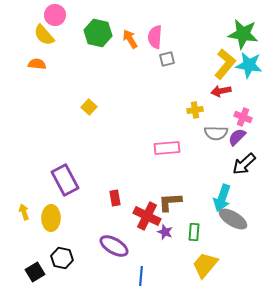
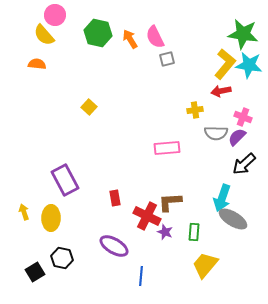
pink semicircle: rotated 30 degrees counterclockwise
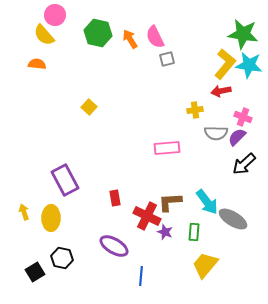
cyan arrow: moved 15 px left, 4 px down; rotated 56 degrees counterclockwise
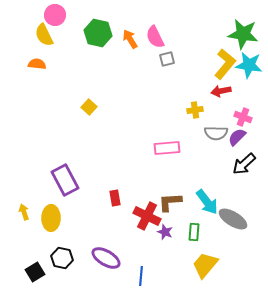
yellow semicircle: rotated 15 degrees clockwise
purple ellipse: moved 8 px left, 12 px down
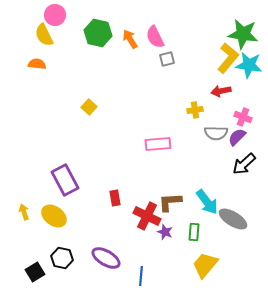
yellow L-shape: moved 3 px right, 6 px up
pink rectangle: moved 9 px left, 4 px up
yellow ellipse: moved 3 px right, 2 px up; rotated 55 degrees counterclockwise
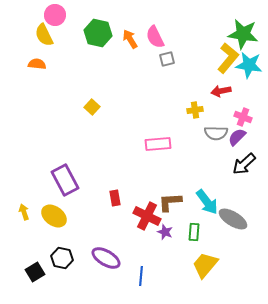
yellow square: moved 3 px right
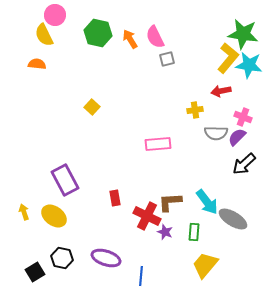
purple ellipse: rotated 12 degrees counterclockwise
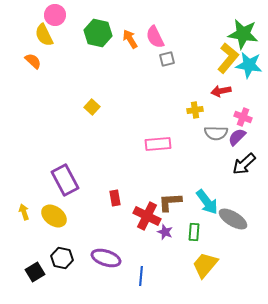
orange semicircle: moved 4 px left, 3 px up; rotated 36 degrees clockwise
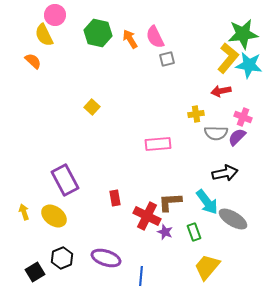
green star: rotated 16 degrees counterclockwise
yellow cross: moved 1 px right, 4 px down
black arrow: moved 19 px left, 9 px down; rotated 150 degrees counterclockwise
green rectangle: rotated 24 degrees counterclockwise
black hexagon: rotated 25 degrees clockwise
yellow trapezoid: moved 2 px right, 2 px down
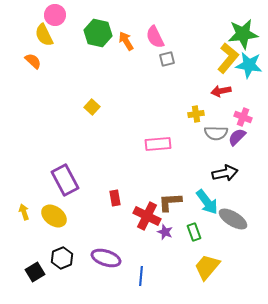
orange arrow: moved 4 px left, 2 px down
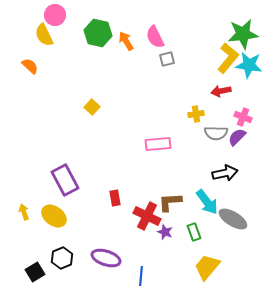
orange semicircle: moved 3 px left, 5 px down
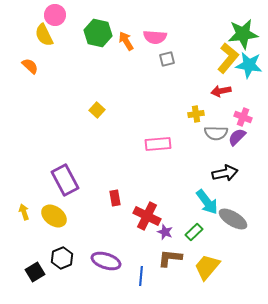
pink semicircle: rotated 60 degrees counterclockwise
yellow square: moved 5 px right, 3 px down
brown L-shape: moved 56 px down; rotated 10 degrees clockwise
green rectangle: rotated 66 degrees clockwise
purple ellipse: moved 3 px down
